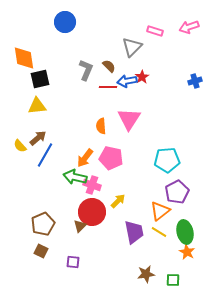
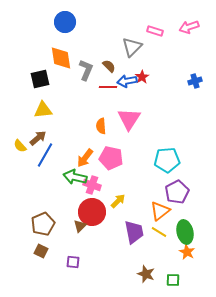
orange diamond: moved 37 px right
yellow triangle: moved 6 px right, 4 px down
brown star: rotated 30 degrees clockwise
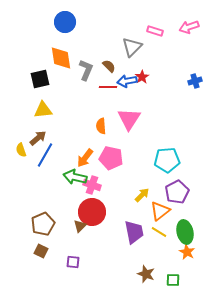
yellow semicircle: moved 1 px right, 4 px down; rotated 24 degrees clockwise
yellow arrow: moved 24 px right, 6 px up
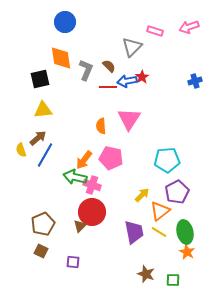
orange arrow: moved 1 px left, 2 px down
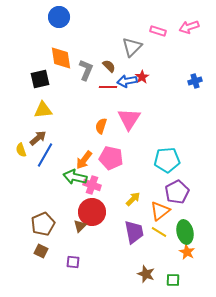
blue circle: moved 6 px left, 5 px up
pink rectangle: moved 3 px right
orange semicircle: rotated 21 degrees clockwise
yellow arrow: moved 9 px left, 4 px down
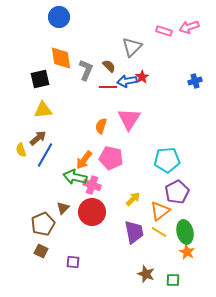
pink rectangle: moved 6 px right
brown triangle: moved 17 px left, 18 px up
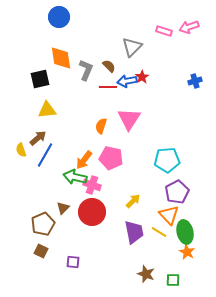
yellow triangle: moved 4 px right
yellow arrow: moved 2 px down
orange triangle: moved 9 px right, 4 px down; rotated 35 degrees counterclockwise
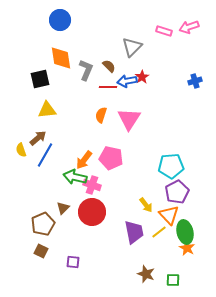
blue circle: moved 1 px right, 3 px down
orange semicircle: moved 11 px up
cyan pentagon: moved 4 px right, 6 px down
yellow arrow: moved 13 px right, 4 px down; rotated 98 degrees clockwise
yellow line: rotated 70 degrees counterclockwise
orange star: moved 4 px up
